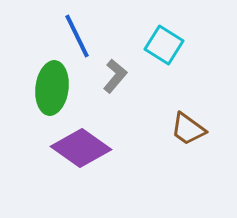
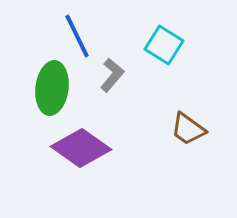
gray L-shape: moved 3 px left, 1 px up
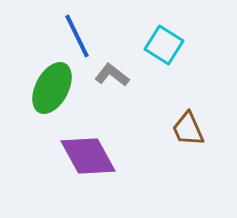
gray L-shape: rotated 92 degrees counterclockwise
green ellipse: rotated 21 degrees clockwise
brown trapezoid: rotated 30 degrees clockwise
purple diamond: moved 7 px right, 8 px down; rotated 26 degrees clockwise
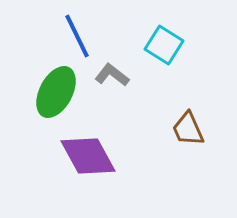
green ellipse: moved 4 px right, 4 px down
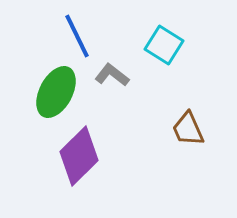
purple diamond: moved 9 px left; rotated 74 degrees clockwise
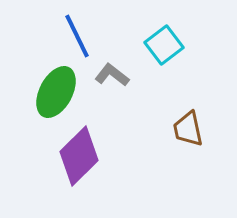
cyan square: rotated 21 degrees clockwise
brown trapezoid: rotated 12 degrees clockwise
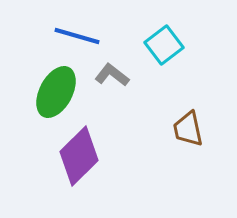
blue line: rotated 48 degrees counterclockwise
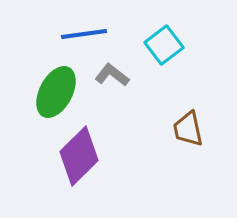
blue line: moved 7 px right, 2 px up; rotated 24 degrees counterclockwise
